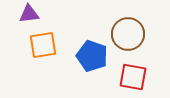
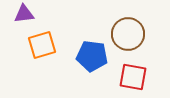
purple triangle: moved 5 px left
orange square: moved 1 px left; rotated 8 degrees counterclockwise
blue pentagon: rotated 12 degrees counterclockwise
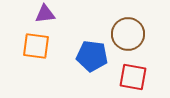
purple triangle: moved 21 px right
orange square: moved 6 px left, 1 px down; rotated 24 degrees clockwise
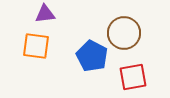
brown circle: moved 4 px left, 1 px up
blue pentagon: rotated 20 degrees clockwise
red square: rotated 20 degrees counterclockwise
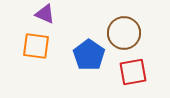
purple triangle: rotated 30 degrees clockwise
blue pentagon: moved 3 px left, 1 px up; rotated 8 degrees clockwise
red square: moved 5 px up
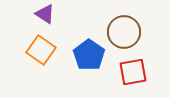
purple triangle: rotated 10 degrees clockwise
brown circle: moved 1 px up
orange square: moved 5 px right, 4 px down; rotated 28 degrees clockwise
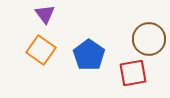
purple triangle: rotated 20 degrees clockwise
brown circle: moved 25 px right, 7 px down
red square: moved 1 px down
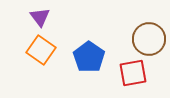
purple triangle: moved 5 px left, 3 px down
blue pentagon: moved 2 px down
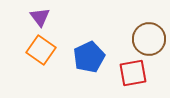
blue pentagon: rotated 12 degrees clockwise
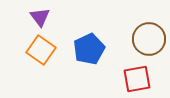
blue pentagon: moved 8 px up
red square: moved 4 px right, 6 px down
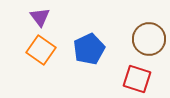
red square: rotated 28 degrees clockwise
